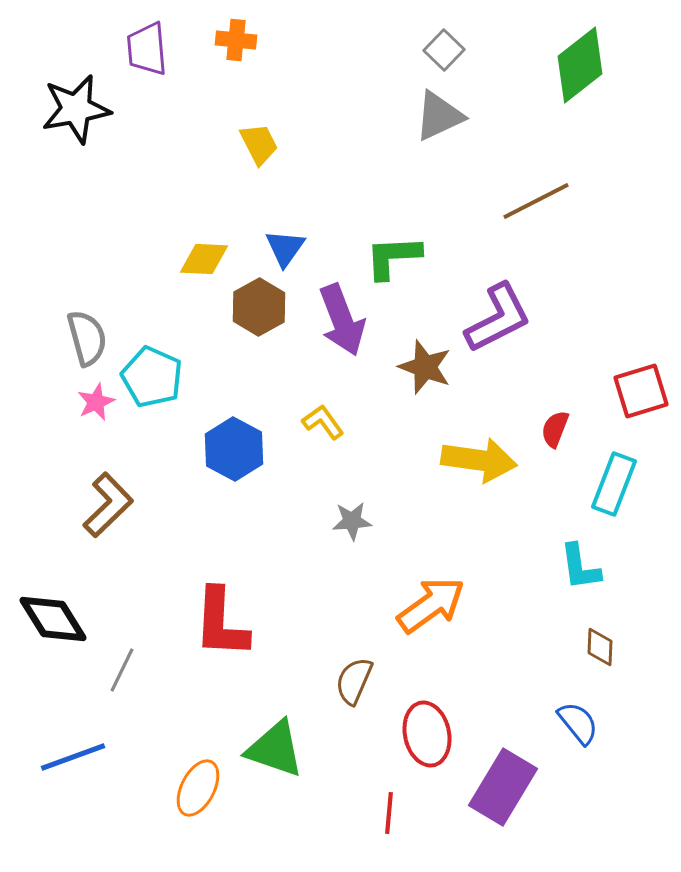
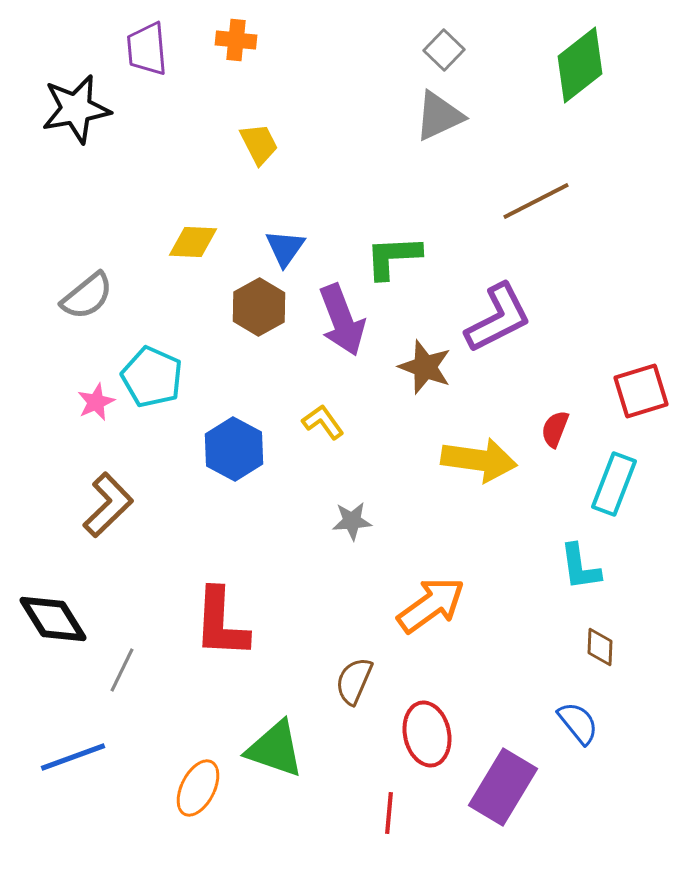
yellow diamond: moved 11 px left, 17 px up
gray semicircle: moved 42 px up; rotated 66 degrees clockwise
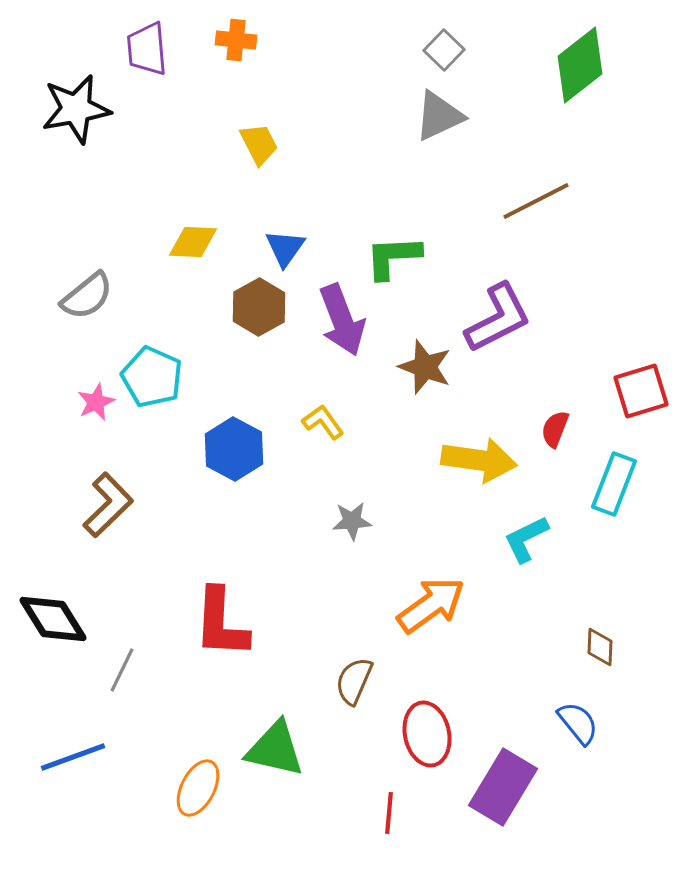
cyan L-shape: moved 54 px left, 28 px up; rotated 72 degrees clockwise
green triangle: rotated 6 degrees counterclockwise
